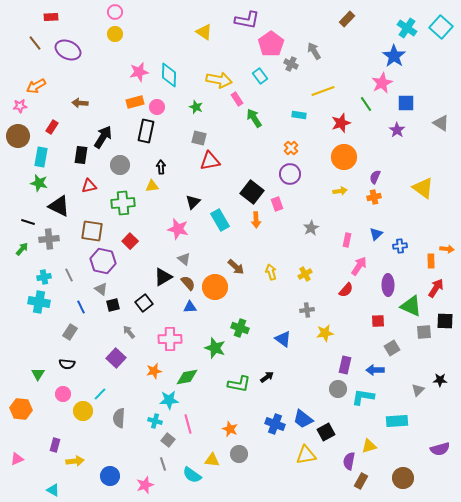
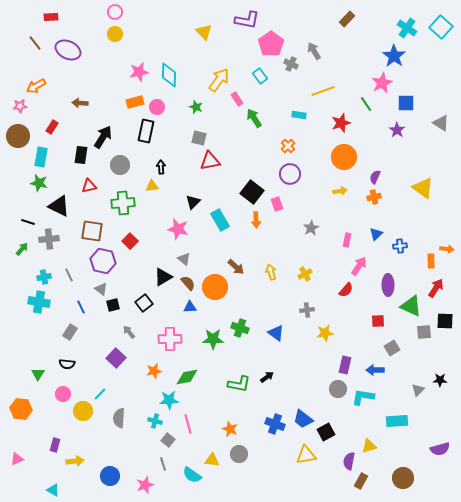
yellow triangle at (204, 32): rotated 12 degrees clockwise
yellow arrow at (219, 80): rotated 65 degrees counterclockwise
orange cross at (291, 148): moved 3 px left, 2 px up
blue triangle at (283, 339): moved 7 px left, 6 px up
green star at (215, 348): moved 2 px left, 9 px up; rotated 20 degrees counterclockwise
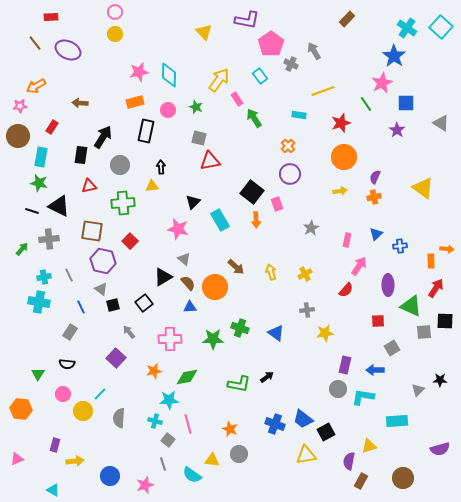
pink circle at (157, 107): moved 11 px right, 3 px down
black line at (28, 222): moved 4 px right, 11 px up
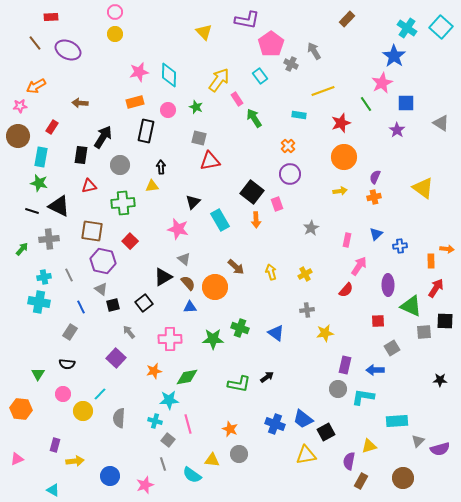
gray triangle at (418, 390): moved 51 px down
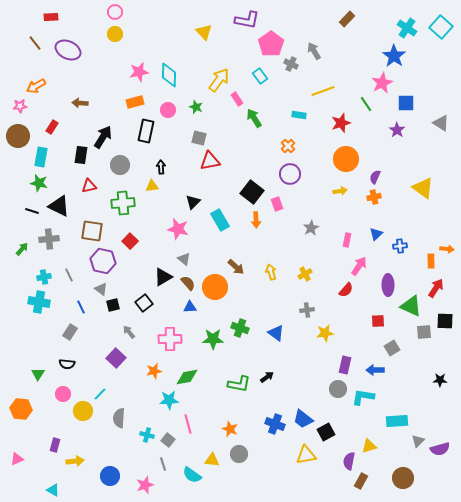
orange circle at (344, 157): moved 2 px right, 2 px down
cyan cross at (155, 421): moved 8 px left, 14 px down
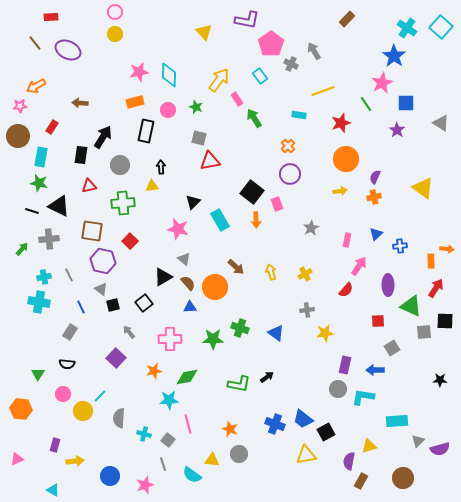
cyan line at (100, 394): moved 2 px down
cyan cross at (147, 435): moved 3 px left, 1 px up
